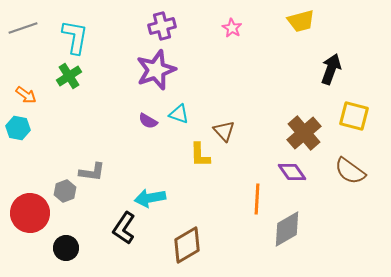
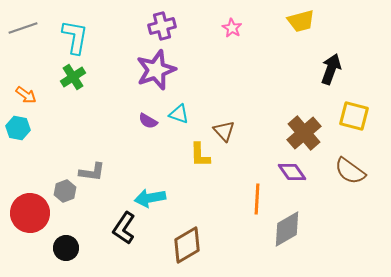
green cross: moved 4 px right, 1 px down
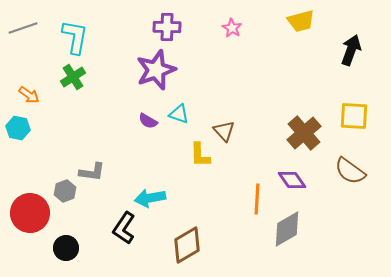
purple cross: moved 5 px right, 1 px down; rotated 16 degrees clockwise
black arrow: moved 20 px right, 19 px up
orange arrow: moved 3 px right
yellow square: rotated 12 degrees counterclockwise
purple diamond: moved 8 px down
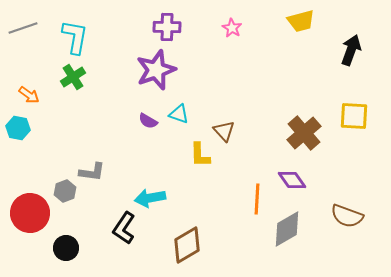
brown semicircle: moved 3 px left, 45 px down; rotated 16 degrees counterclockwise
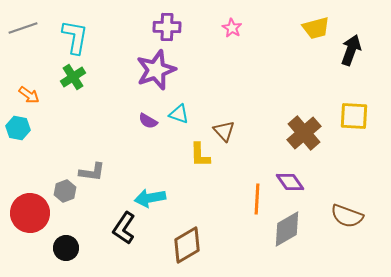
yellow trapezoid: moved 15 px right, 7 px down
purple diamond: moved 2 px left, 2 px down
